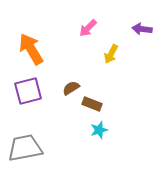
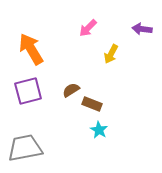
brown semicircle: moved 2 px down
cyan star: rotated 24 degrees counterclockwise
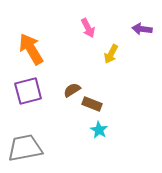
pink arrow: rotated 72 degrees counterclockwise
brown semicircle: moved 1 px right
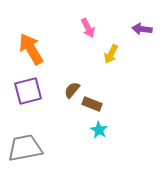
brown semicircle: rotated 18 degrees counterclockwise
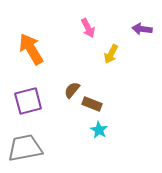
purple square: moved 10 px down
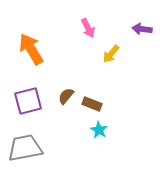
yellow arrow: rotated 12 degrees clockwise
brown semicircle: moved 6 px left, 6 px down
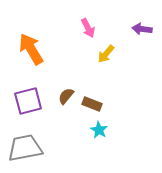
yellow arrow: moved 5 px left
